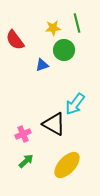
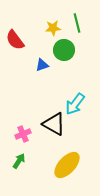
green arrow: moved 7 px left; rotated 14 degrees counterclockwise
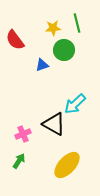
cyan arrow: rotated 10 degrees clockwise
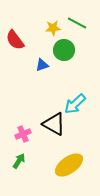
green line: rotated 48 degrees counterclockwise
yellow ellipse: moved 2 px right; rotated 12 degrees clockwise
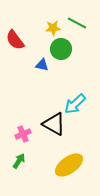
green circle: moved 3 px left, 1 px up
blue triangle: rotated 32 degrees clockwise
